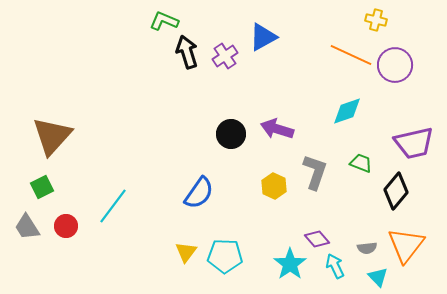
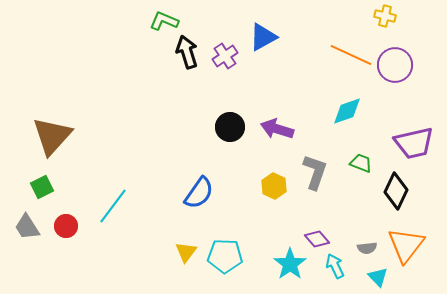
yellow cross: moved 9 px right, 4 px up
black circle: moved 1 px left, 7 px up
black diamond: rotated 15 degrees counterclockwise
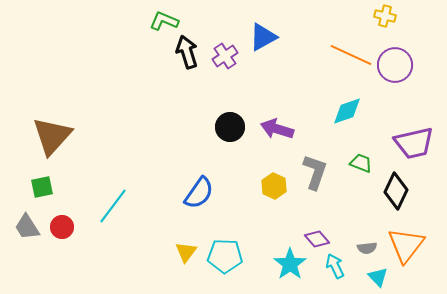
green square: rotated 15 degrees clockwise
red circle: moved 4 px left, 1 px down
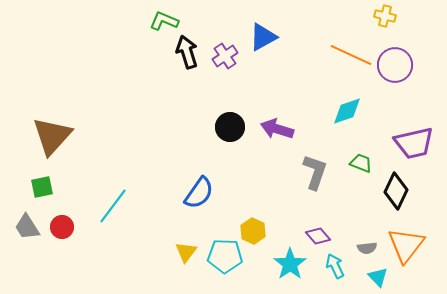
yellow hexagon: moved 21 px left, 45 px down
purple diamond: moved 1 px right, 3 px up
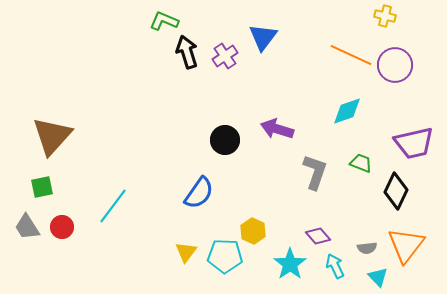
blue triangle: rotated 24 degrees counterclockwise
black circle: moved 5 px left, 13 px down
